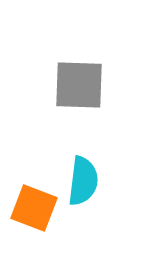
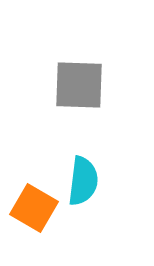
orange square: rotated 9 degrees clockwise
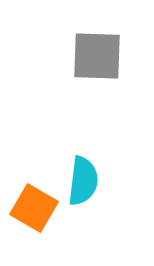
gray square: moved 18 px right, 29 px up
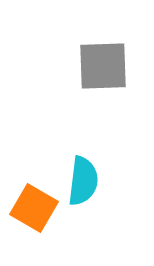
gray square: moved 6 px right, 10 px down; rotated 4 degrees counterclockwise
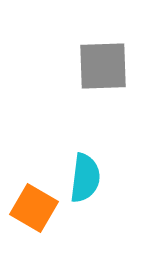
cyan semicircle: moved 2 px right, 3 px up
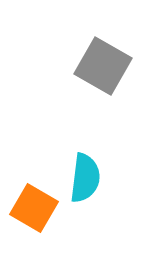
gray square: rotated 32 degrees clockwise
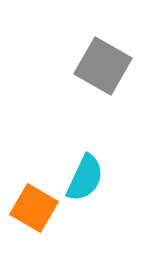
cyan semicircle: rotated 18 degrees clockwise
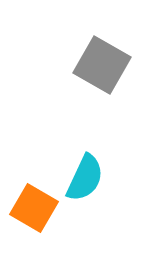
gray square: moved 1 px left, 1 px up
